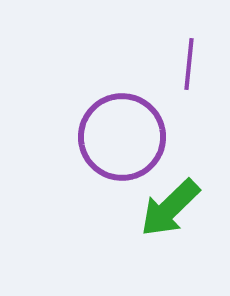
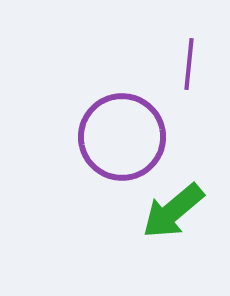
green arrow: moved 3 px right, 3 px down; rotated 4 degrees clockwise
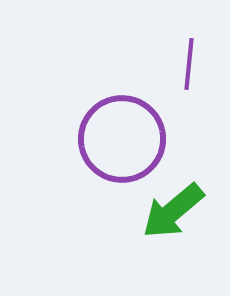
purple circle: moved 2 px down
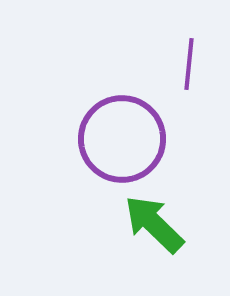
green arrow: moved 19 px left, 13 px down; rotated 84 degrees clockwise
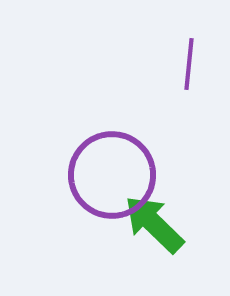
purple circle: moved 10 px left, 36 px down
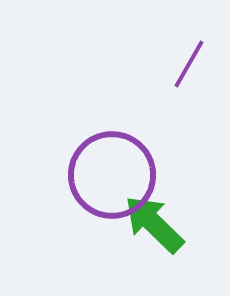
purple line: rotated 24 degrees clockwise
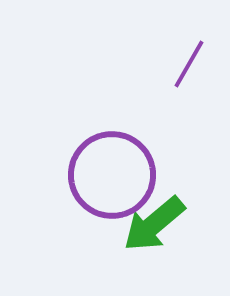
green arrow: rotated 84 degrees counterclockwise
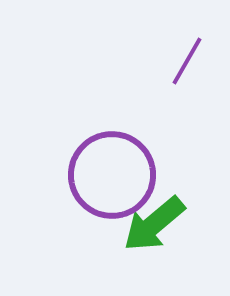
purple line: moved 2 px left, 3 px up
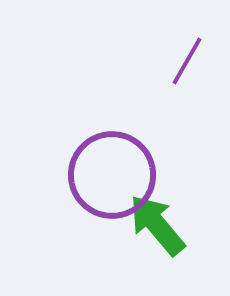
green arrow: moved 3 px right, 1 px down; rotated 90 degrees clockwise
